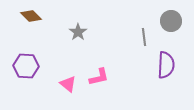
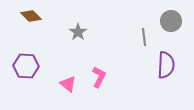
pink L-shape: rotated 50 degrees counterclockwise
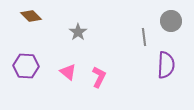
pink triangle: moved 12 px up
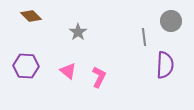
purple semicircle: moved 1 px left
pink triangle: moved 1 px up
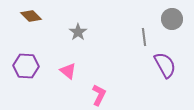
gray circle: moved 1 px right, 2 px up
purple semicircle: rotated 32 degrees counterclockwise
pink L-shape: moved 18 px down
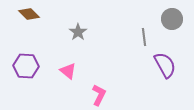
brown diamond: moved 2 px left, 2 px up
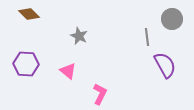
gray star: moved 1 px right, 4 px down; rotated 12 degrees counterclockwise
gray line: moved 3 px right
purple hexagon: moved 2 px up
pink L-shape: moved 1 px right, 1 px up
